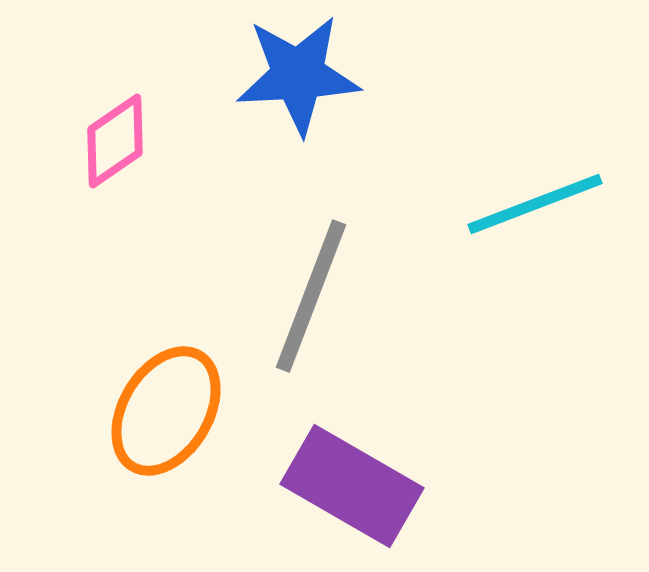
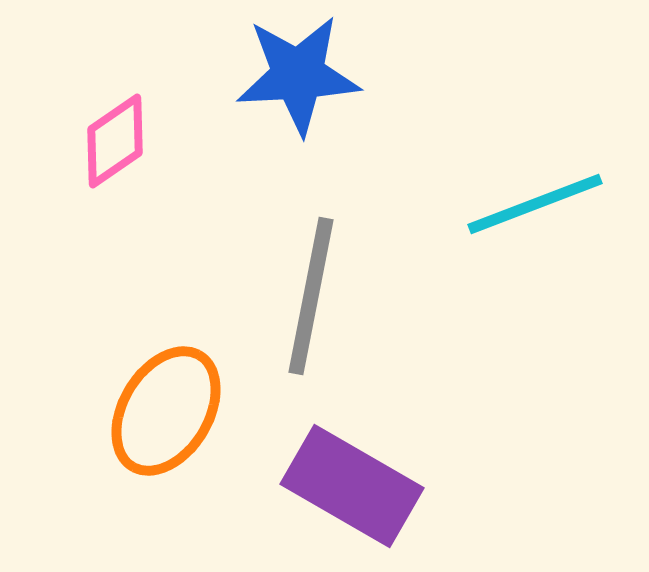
gray line: rotated 10 degrees counterclockwise
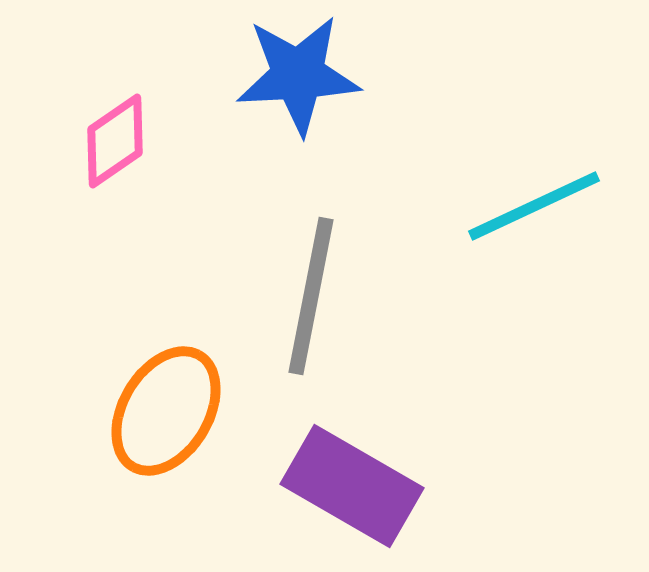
cyan line: moved 1 px left, 2 px down; rotated 4 degrees counterclockwise
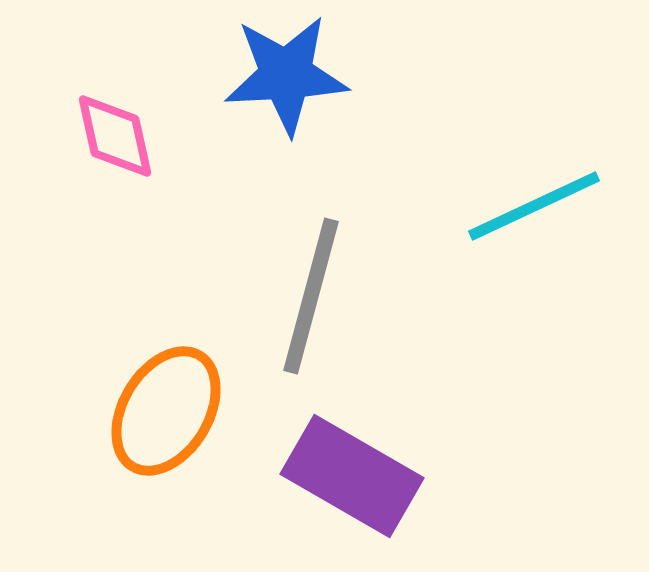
blue star: moved 12 px left
pink diamond: moved 5 px up; rotated 68 degrees counterclockwise
gray line: rotated 4 degrees clockwise
purple rectangle: moved 10 px up
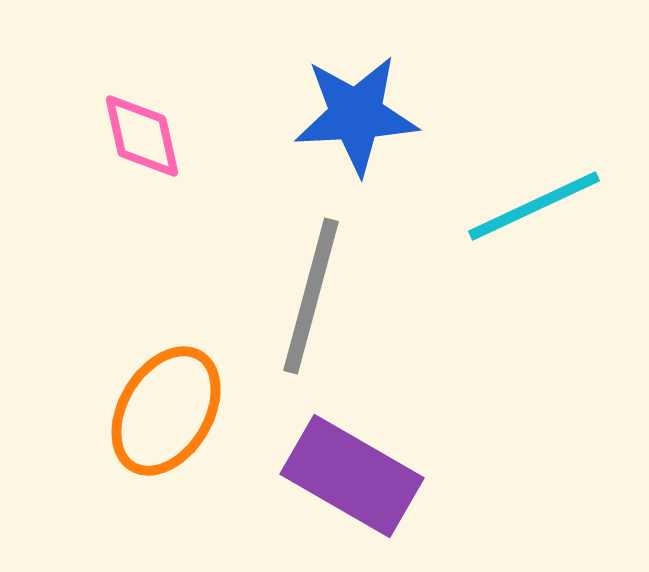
blue star: moved 70 px right, 40 px down
pink diamond: moved 27 px right
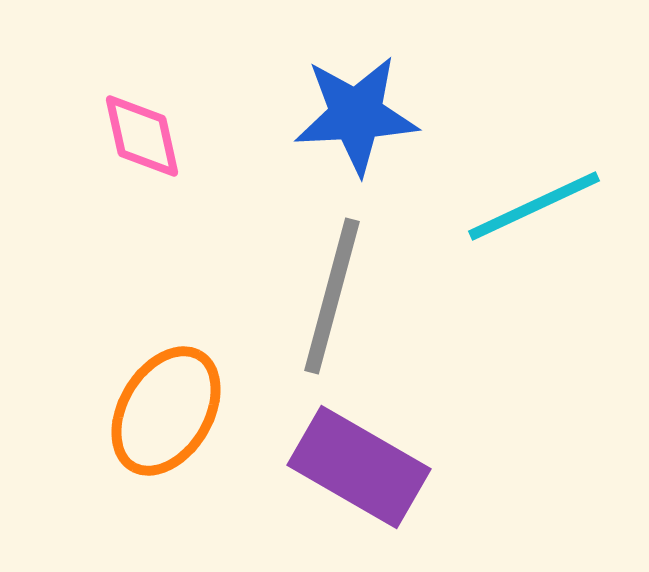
gray line: moved 21 px right
purple rectangle: moved 7 px right, 9 px up
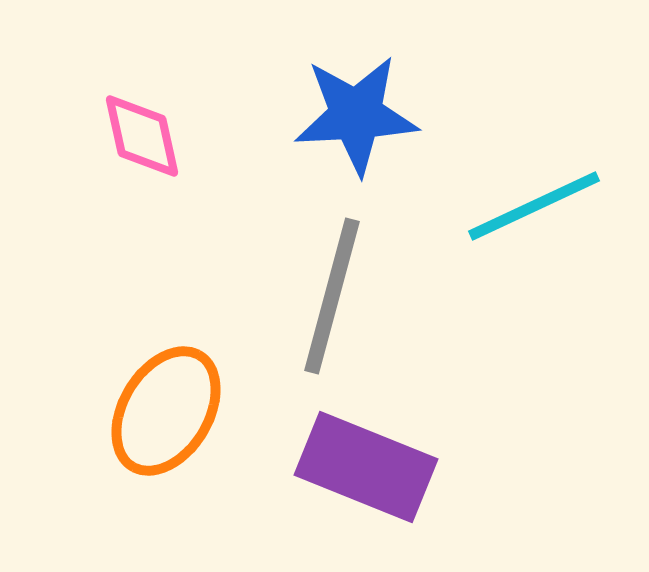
purple rectangle: moved 7 px right; rotated 8 degrees counterclockwise
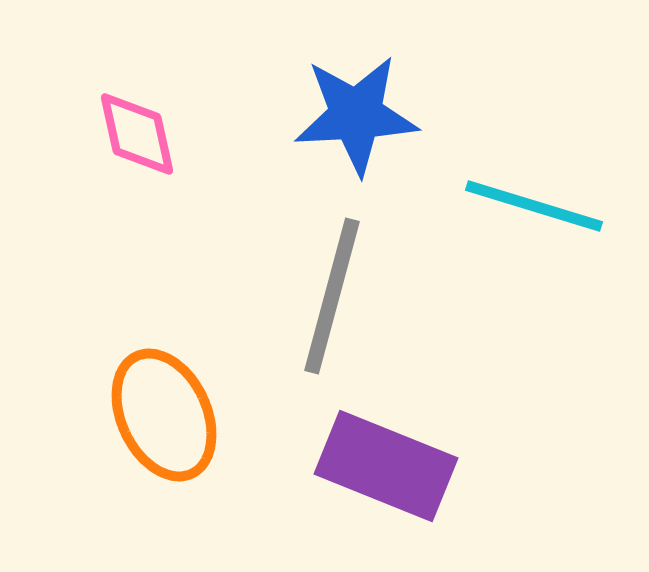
pink diamond: moved 5 px left, 2 px up
cyan line: rotated 42 degrees clockwise
orange ellipse: moved 2 px left, 4 px down; rotated 56 degrees counterclockwise
purple rectangle: moved 20 px right, 1 px up
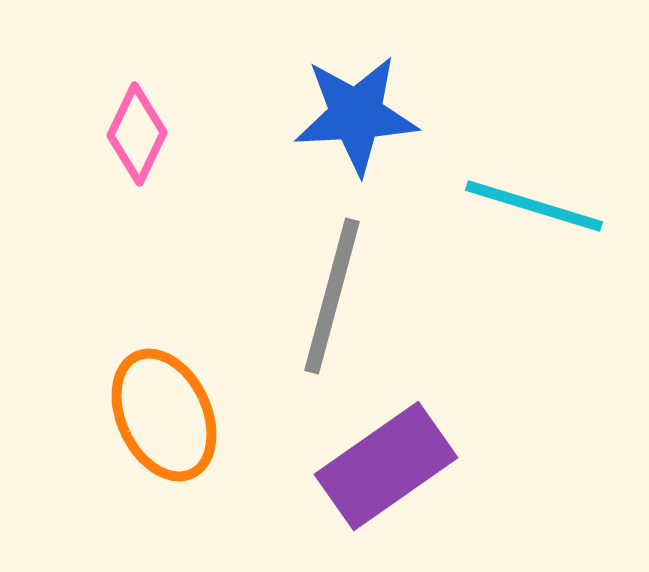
pink diamond: rotated 38 degrees clockwise
purple rectangle: rotated 57 degrees counterclockwise
